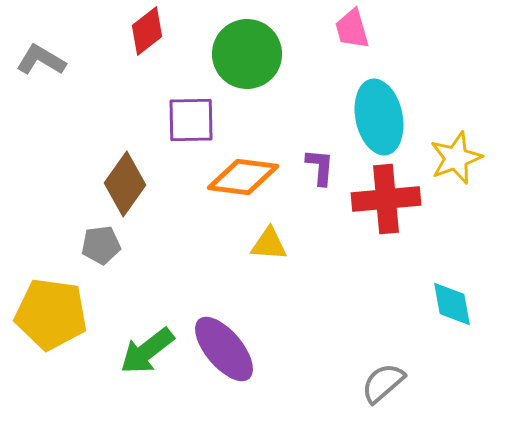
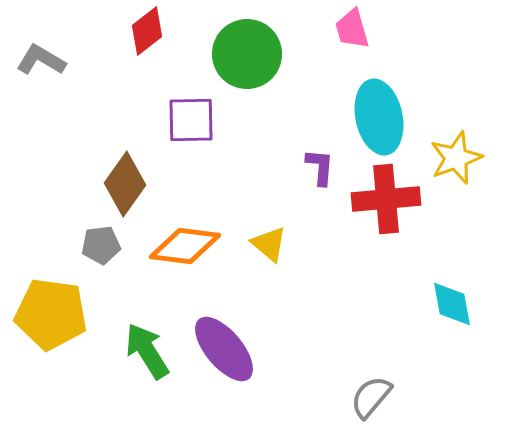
orange diamond: moved 58 px left, 69 px down
yellow triangle: rotated 36 degrees clockwise
green arrow: rotated 96 degrees clockwise
gray semicircle: moved 12 px left, 14 px down; rotated 9 degrees counterclockwise
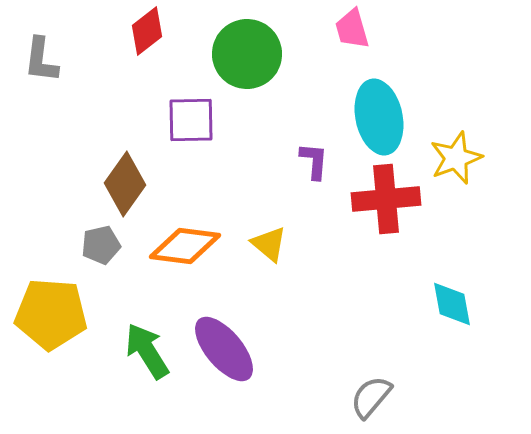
gray L-shape: rotated 114 degrees counterclockwise
purple L-shape: moved 6 px left, 6 px up
gray pentagon: rotated 6 degrees counterclockwise
yellow pentagon: rotated 4 degrees counterclockwise
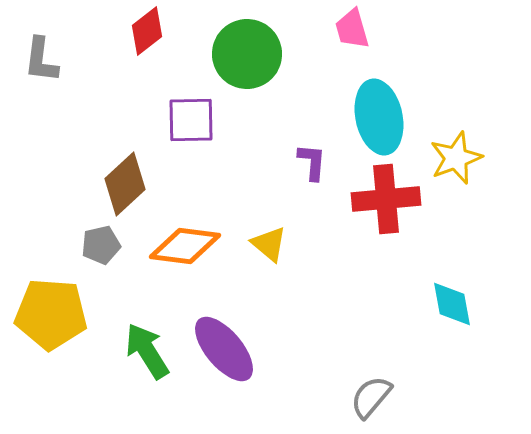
purple L-shape: moved 2 px left, 1 px down
brown diamond: rotated 12 degrees clockwise
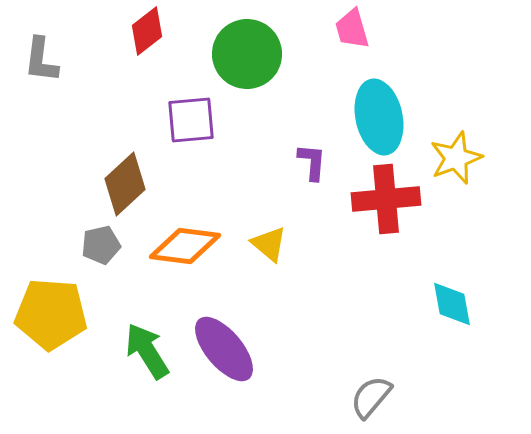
purple square: rotated 4 degrees counterclockwise
